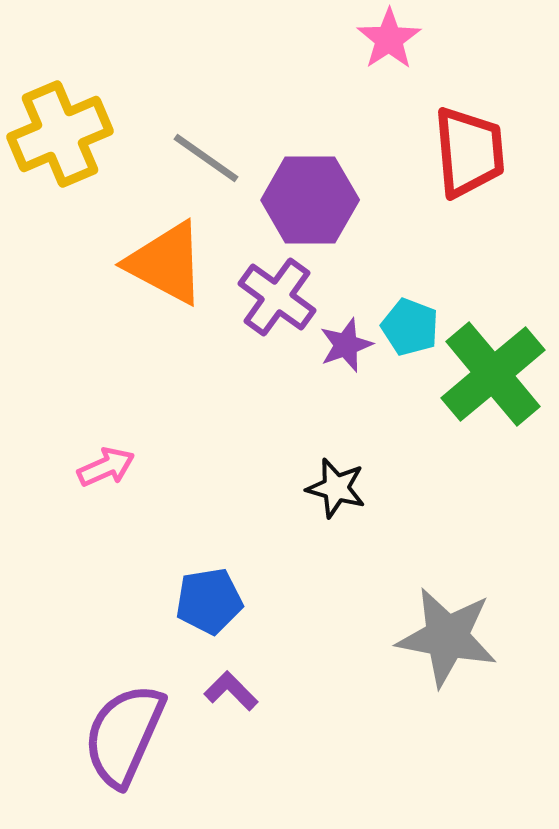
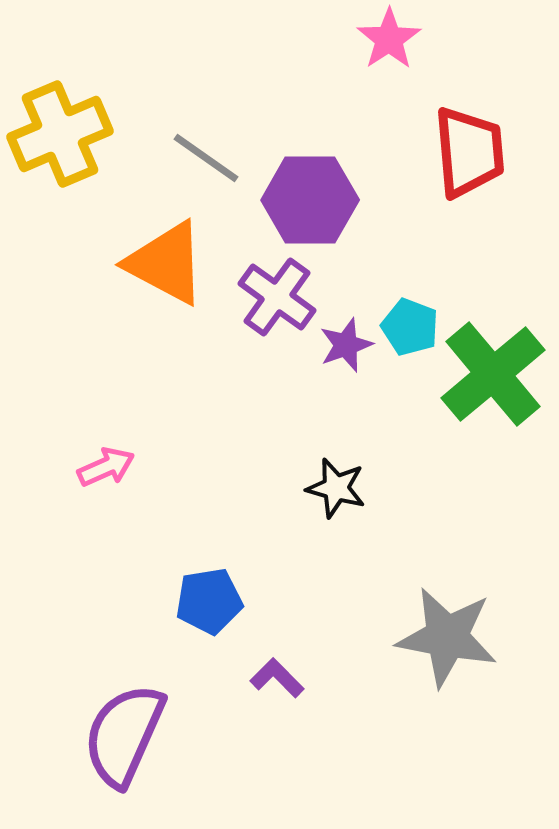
purple L-shape: moved 46 px right, 13 px up
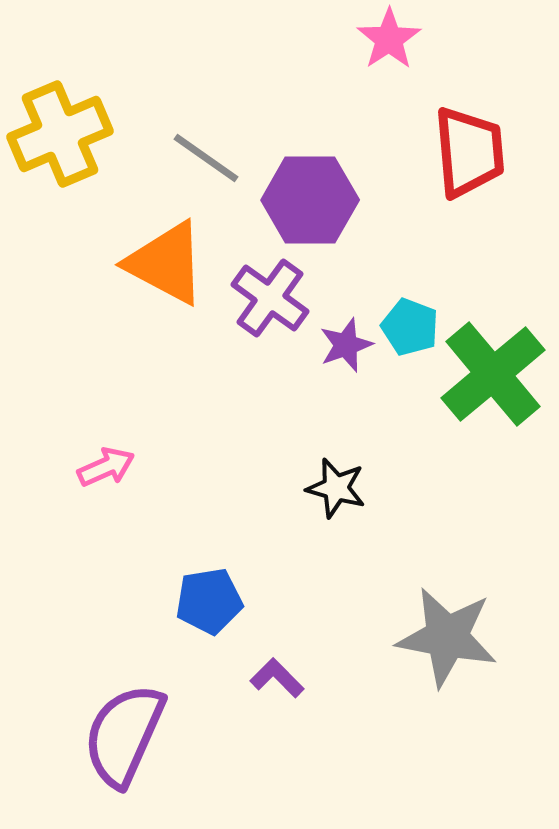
purple cross: moved 7 px left, 1 px down
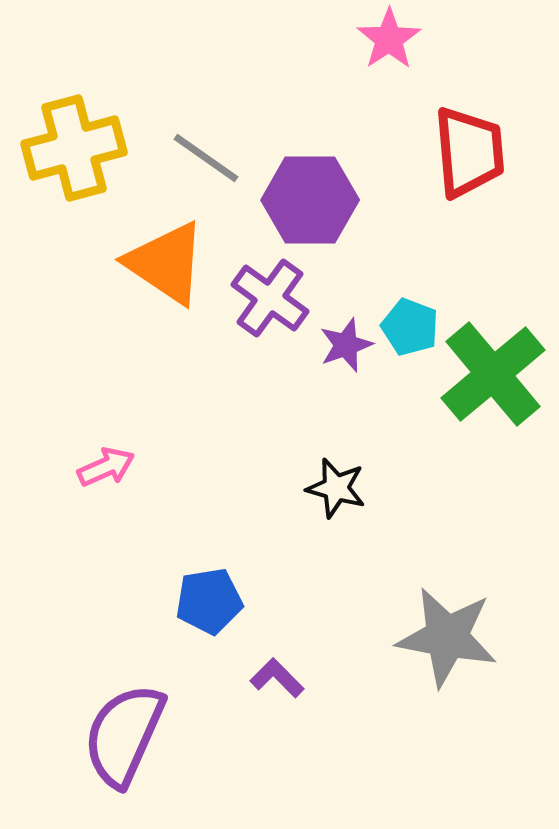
yellow cross: moved 14 px right, 14 px down; rotated 8 degrees clockwise
orange triangle: rotated 6 degrees clockwise
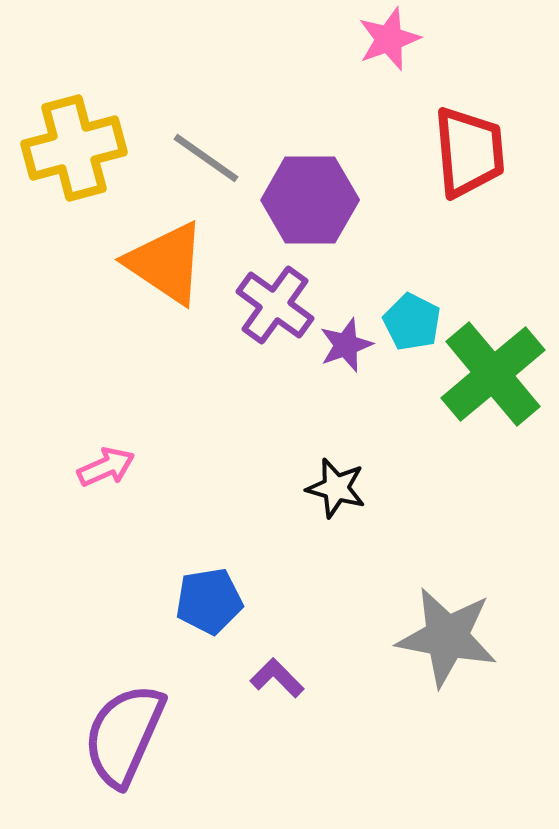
pink star: rotated 14 degrees clockwise
purple cross: moved 5 px right, 7 px down
cyan pentagon: moved 2 px right, 5 px up; rotated 6 degrees clockwise
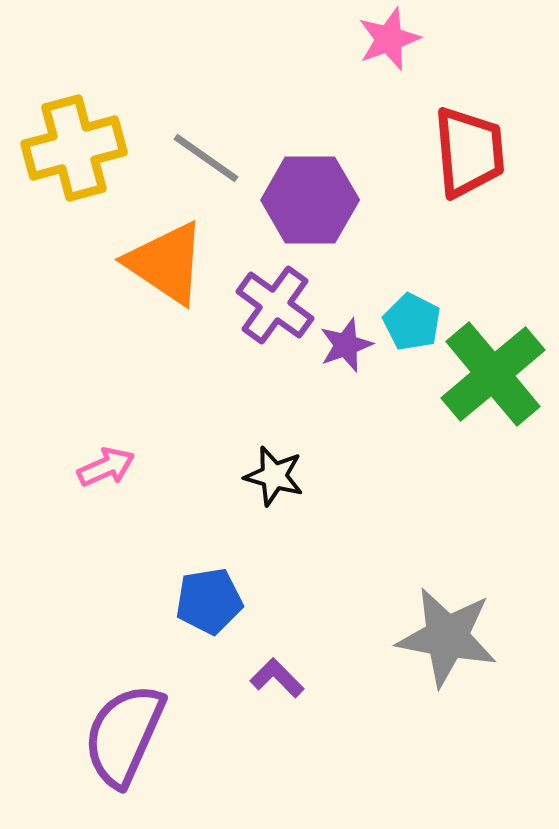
black star: moved 62 px left, 12 px up
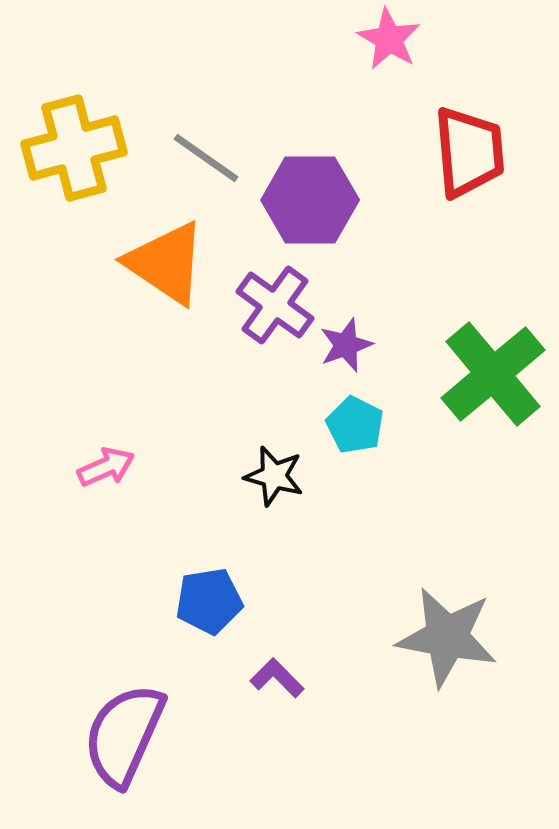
pink star: rotated 22 degrees counterclockwise
cyan pentagon: moved 57 px left, 103 px down
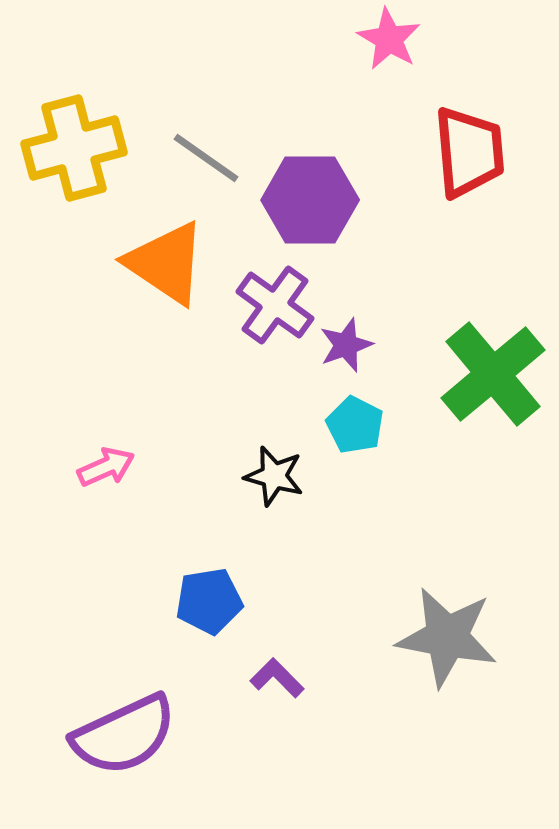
purple semicircle: rotated 139 degrees counterclockwise
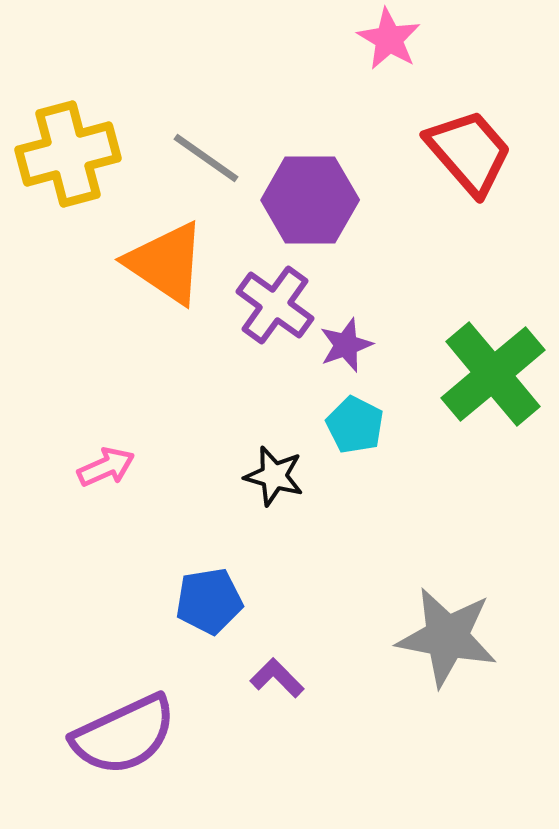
yellow cross: moved 6 px left, 6 px down
red trapezoid: rotated 36 degrees counterclockwise
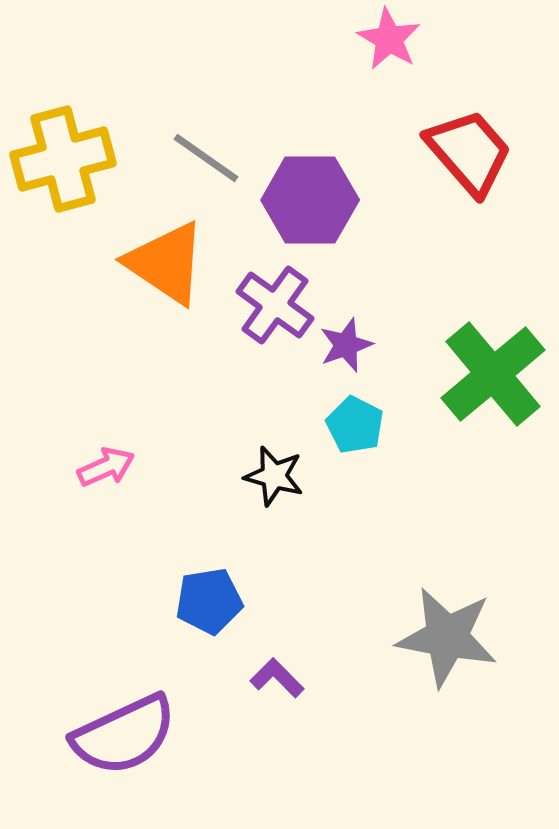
yellow cross: moved 5 px left, 5 px down
